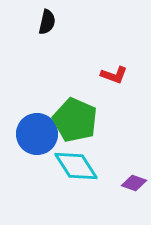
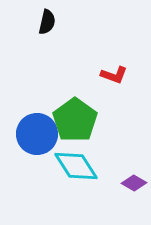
green pentagon: rotated 12 degrees clockwise
purple diamond: rotated 10 degrees clockwise
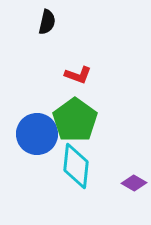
red L-shape: moved 36 px left
cyan diamond: rotated 39 degrees clockwise
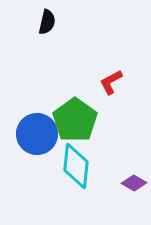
red L-shape: moved 33 px right, 7 px down; rotated 132 degrees clockwise
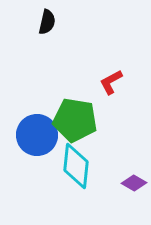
green pentagon: rotated 27 degrees counterclockwise
blue circle: moved 1 px down
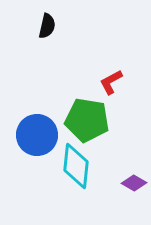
black semicircle: moved 4 px down
green pentagon: moved 12 px right
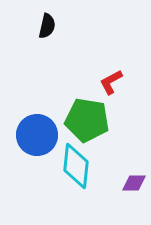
purple diamond: rotated 30 degrees counterclockwise
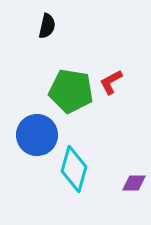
green pentagon: moved 16 px left, 29 px up
cyan diamond: moved 2 px left, 3 px down; rotated 9 degrees clockwise
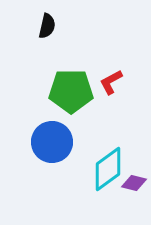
green pentagon: rotated 9 degrees counterclockwise
blue circle: moved 15 px right, 7 px down
cyan diamond: moved 34 px right; rotated 39 degrees clockwise
purple diamond: rotated 15 degrees clockwise
